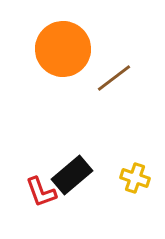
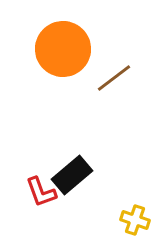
yellow cross: moved 42 px down
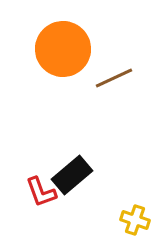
brown line: rotated 12 degrees clockwise
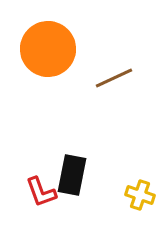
orange circle: moved 15 px left
black rectangle: rotated 39 degrees counterclockwise
yellow cross: moved 5 px right, 25 px up
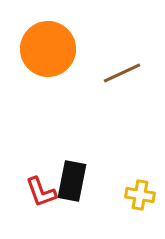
brown line: moved 8 px right, 5 px up
black rectangle: moved 6 px down
yellow cross: rotated 8 degrees counterclockwise
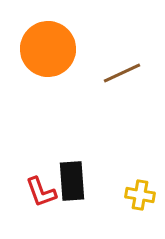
black rectangle: rotated 15 degrees counterclockwise
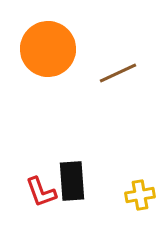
brown line: moved 4 px left
yellow cross: rotated 20 degrees counterclockwise
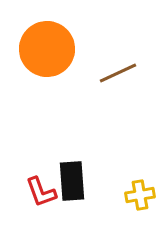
orange circle: moved 1 px left
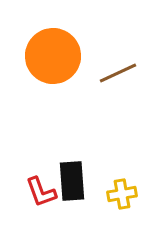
orange circle: moved 6 px right, 7 px down
yellow cross: moved 18 px left, 1 px up
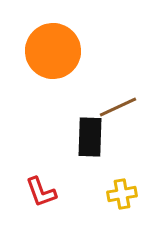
orange circle: moved 5 px up
brown line: moved 34 px down
black rectangle: moved 18 px right, 44 px up; rotated 6 degrees clockwise
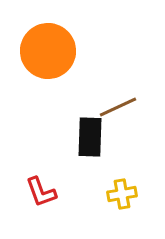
orange circle: moved 5 px left
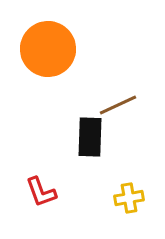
orange circle: moved 2 px up
brown line: moved 2 px up
yellow cross: moved 7 px right, 4 px down
